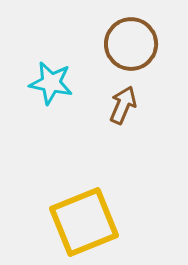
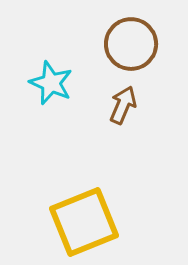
cyan star: rotated 12 degrees clockwise
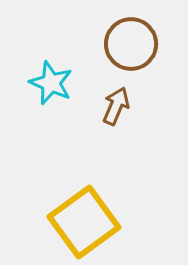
brown arrow: moved 7 px left, 1 px down
yellow square: rotated 14 degrees counterclockwise
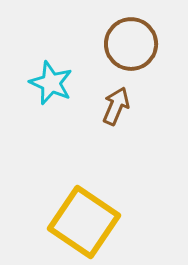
yellow square: rotated 20 degrees counterclockwise
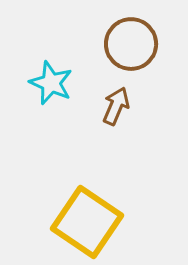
yellow square: moved 3 px right
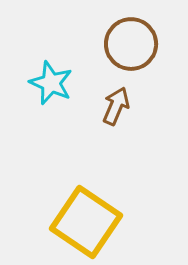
yellow square: moved 1 px left
